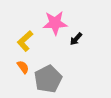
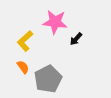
pink star: moved 1 px up; rotated 10 degrees clockwise
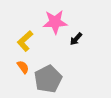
pink star: rotated 10 degrees counterclockwise
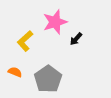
pink star: rotated 15 degrees counterclockwise
orange semicircle: moved 8 px left, 5 px down; rotated 32 degrees counterclockwise
gray pentagon: rotated 8 degrees counterclockwise
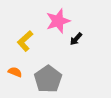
pink star: moved 3 px right, 1 px up
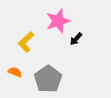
yellow L-shape: moved 1 px right, 1 px down
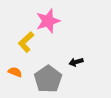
pink star: moved 10 px left
black arrow: moved 23 px down; rotated 32 degrees clockwise
